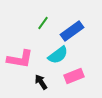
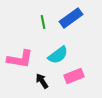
green line: moved 1 px up; rotated 48 degrees counterclockwise
blue rectangle: moved 1 px left, 13 px up
black arrow: moved 1 px right, 1 px up
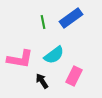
cyan semicircle: moved 4 px left
pink rectangle: rotated 42 degrees counterclockwise
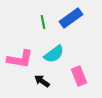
cyan semicircle: moved 1 px up
pink rectangle: moved 5 px right; rotated 48 degrees counterclockwise
black arrow: rotated 21 degrees counterclockwise
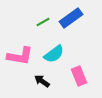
green line: rotated 72 degrees clockwise
pink L-shape: moved 3 px up
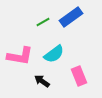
blue rectangle: moved 1 px up
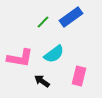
green line: rotated 16 degrees counterclockwise
pink L-shape: moved 2 px down
pink rectangle: rotated 36 degrees clockwise
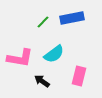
blue rectangle: moved 1 px right, 1 px down; rotated 25 degrees clockwise
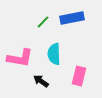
cyan semicircle: rotated 125 degrees clockwise
black arrow: moved 1 px left
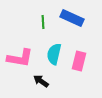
blue rectangle: rotated 35 degrees clockwise
green line: rotated 48 degrees counterclockwise
cyan semicircle: rotated 15 degrees clockwise
pink rectangle: moved 15 px up
